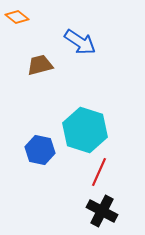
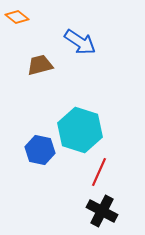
cyan hexagon: moved 5 px left
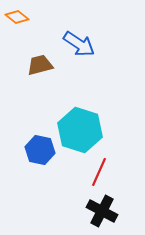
blue arrow: moved 1 px left, 2 px down
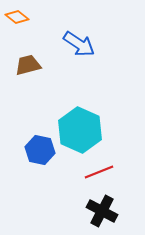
brown trapezoid: moved 12 px left
cyan hexagon: rotated 6 degrees clockwise
red line: rotated 44 degrees clockwise
